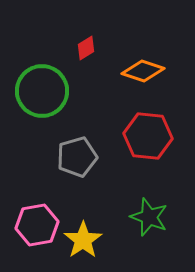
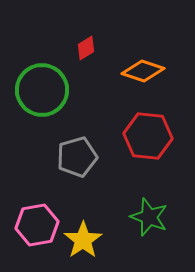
green circle: moved 1 px up
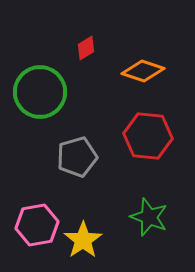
green circle: moved 2 px left, 2 px down
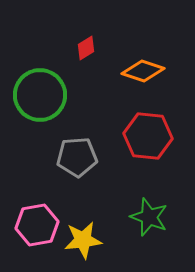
green circle: moved 3 px down
gray pentagon: rotated 12 degrees clockwise
yellow star: rotated 27 degrees clockwise
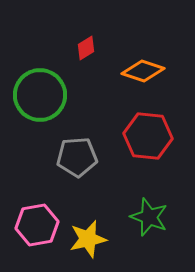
yellow star: moved 5 px right, 1 px up; rotated 6 degrees counterclockwise
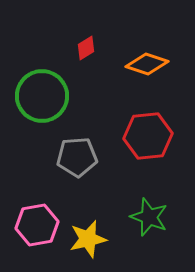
orange diamond: moved 4 px right, 7 px up
green circle: moved 2 px right, 1 px down
red hexagon: rotated 12 degrees counterclockwise
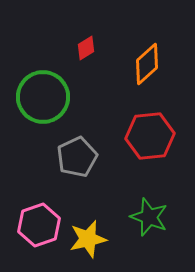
orange diamond: rotated 60 degrees counterclockwise
green circle: moved 1 px right, 1 px down
red hexagon: moved 2 px right
gray pentagon: rotated 21 degrees counterclockwise
pink hexagon: moved 2 px right; rotated 9 degrees counterclockwise
